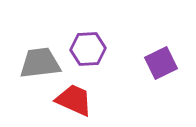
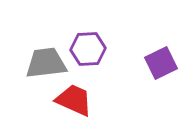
gray trapezoid: moved 6 px right
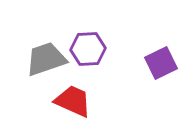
gray trapezoid: moved 4 px up; rotated 12 degrees counterclockwise
red trapezoid: moved 1 px left, 1 px down
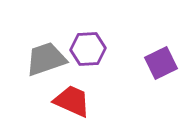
red trapezoid: moved 1 px left
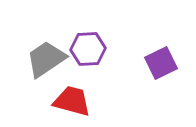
gray trapezoid: rotated 15 degrees counterclockwise
red trapezoid: rotated 9 degrees counterclockwise
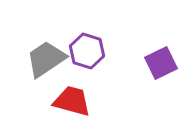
purple hexagon: moved 1 px left, 2 px down; rotated 20 degrees clockwise
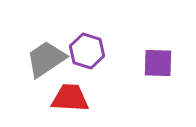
purple square: moved 3 px left; rotated 28 degrees clockwise
red trapezoid: moved 2 px left, 3 px up; rotated 12 degrees counterclockwise
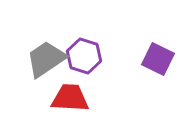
purple hexagon: moved 3 px left, 5 px down
purple square: moved 4 px up; rotated 24 degrees clockwise
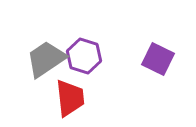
red trapezoid: rotated 81 degrees clockwise
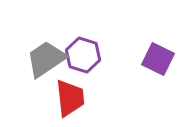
purple hexagon: moved 1 px left, 1 px up
